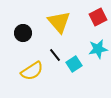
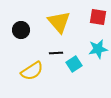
red square: rotated 36 degrees clockwise
black circle: moved 2 px left, 3 px up
black line: moved 1 px right, 2 px up; rotated 56 degrees counterclockwise
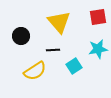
red square: rotated 18 degrees counterclockwise
black circle: moved 6 px down
black line: moved 3 px left, 3 px up
cyan square: moved 2 px down
yellow semicircle: moved 3 px right
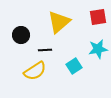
yellow triangle: rotated 30 degrees clockwise
black circle: moved 1 px up
black line: moved 8 px left
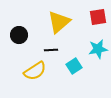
black circle: moved 2 px left
black line: moved 6 px right
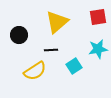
yellow triangle: moved 2 px left
